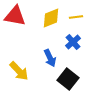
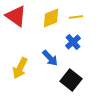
red triangle: moved 1 px right; rotated 25 degrees clockwise
blue arrow: rotated 18 degrees counterclockwise
yellow arrow: moved 1 px right, 3 px up; rotated 70 degrees clockwise
black square: moved 3 px right, 1 px down
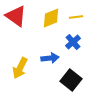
blue arrow: rotated 54 degrees counterclockwise
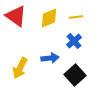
yellow diamond: moved 2 px left
blue cross: moved 1 px right, 1 px up
black square: moved 4 px right, 5 px up; rotated 10 degrees clockwise
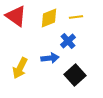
blue cross: moved 6 px left
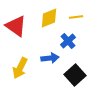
red triangle: moved 10 px down
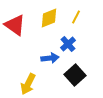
yellow line: rotated 56 degrees counterclockwise
red triangle: moved 1 px left, 1 px up
blue cross: moved 3 px down
yellow arrow: moved 8 px right, 16 px down
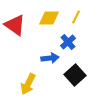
yellow diamond: rotated 20 degrees clockwise
blue cross: moved 2 px up
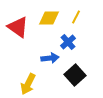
red triangle: moved 3 px right, 2 px down
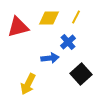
red triangle: rotated 50 degrees counterclockwise
black square: moved 6 px right, 1 px up
